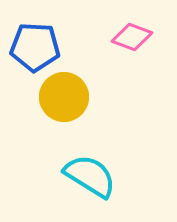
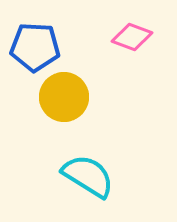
cyan semicircle: moved 2 px left
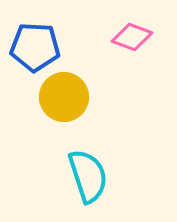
cyan semicircle: rotated 40 degrees clockwise
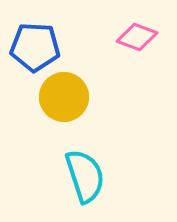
pink diamond: moved 5 px right
cyan semicircle: moved 3 px left
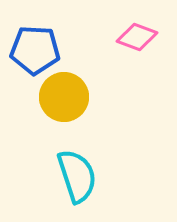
blue pentagon: moved 3 px down
cyan semicircle: moved 8 px left
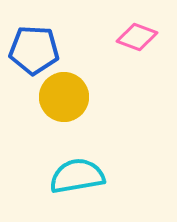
blue pentagon: moved 1 px left
cyan semicircle: rotated 82 degrees counterclockwise
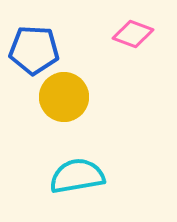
pink diamond: moved 4 px left, 3 px up
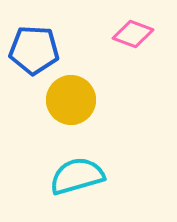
yellow circle: moved 7 px right, 3 px down
cyan semicircle: rotated 6 degrees counterclockwise
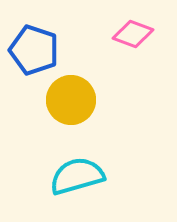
blue pentagon: rotated 15 degrees clockwise
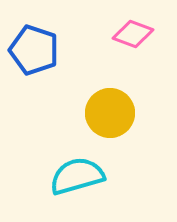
yellow circle: moved 39 px right, 13 px down
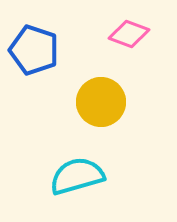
pink diamond: moved 4 px left
yellow circle: moved 9 px left, 11 px up
